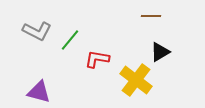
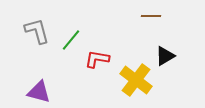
gray L-shape: rotated 132 degrees counterclockwise
green line: moved 1 px right
black triangle: moved 5 px right, 4 px down
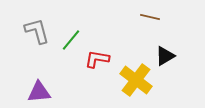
brown line: moved 1 px left, 1 px down; rotated 12 degrees clockwise
purple triangle: rotated 20 degrees counterclockwise
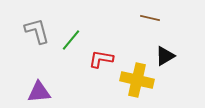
brown line: moved 1 px down
red L-shape: moved 4 px right
yellow cross: moved 1 px right; rotated 24 degrees counterclockwise
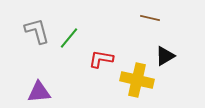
green line: moved 2 px left, 2 px up
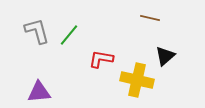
green line: moved 3 px up
black triangle: rotated 10 degrees counterclockwise
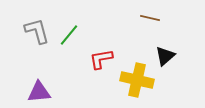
red L-shape: rotated 20 degrees counterclockwise
